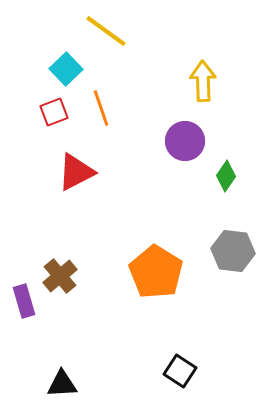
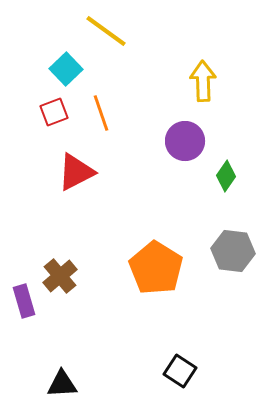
orange line: moved 5 px down
orange pentagon: moved 4 px up
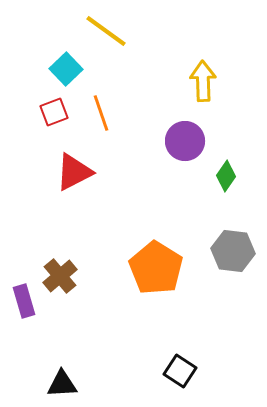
red triangle: moved 2 px left
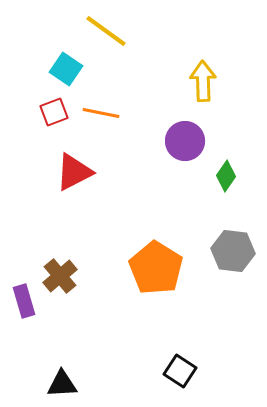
cyan square: rotated 12 degrees counterclockwise
orange line: rotated 60 degrees counterclockwise
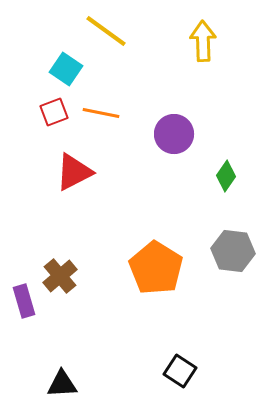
yellow arrow: moved 40 px up
purple circle: moved 11 px left, 7 px up
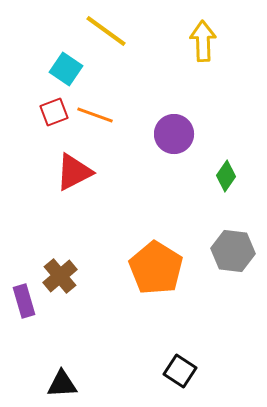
orange line: moved 6 px left, 2 px down; rotated 9 degrees clockwise
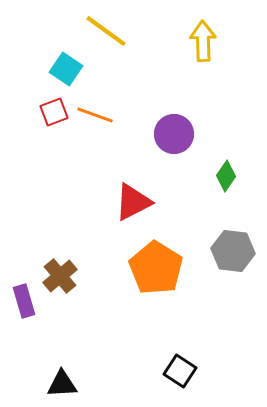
red triangle: moved 59 px right, 30 px down
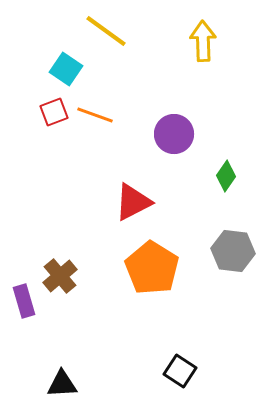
orange pentagon: moved 4 px left
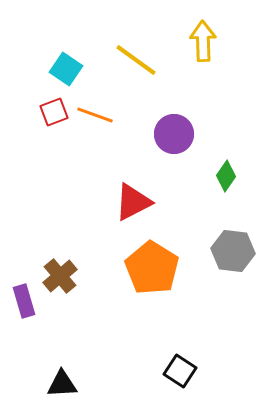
yellow line: moved 30 px right, 29 px down
